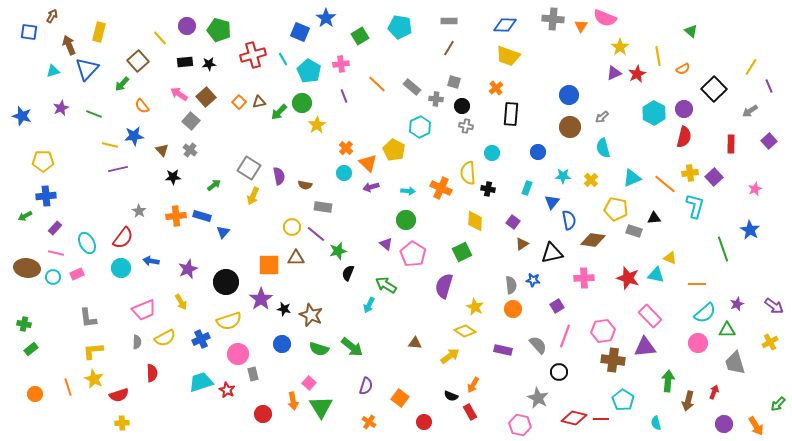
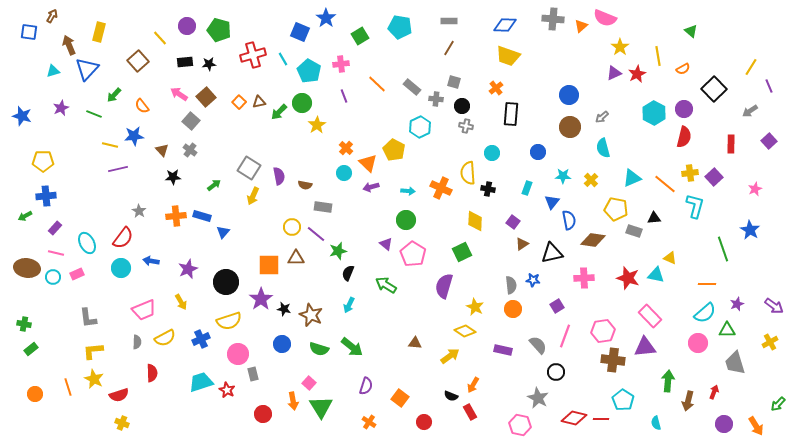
orange triangle at (581, 26): rotated 16 degrees clockwise
green arrow at (122, 84): moved 8 px left, 11 px down
orange line at (697, 284): moved 10 px right
cyan arrow at (369, 305): moved 20 px left
black circle at (559, 372): moved 3 px left
yellow cross at (122, 423): rotated 24 degrees clockwise
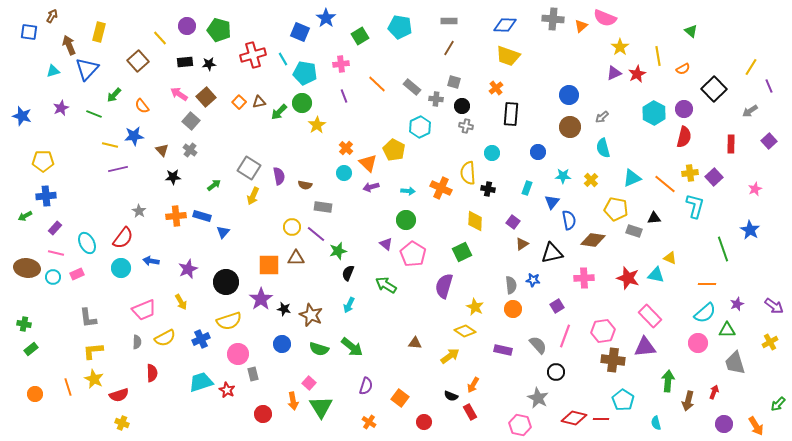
cyan pentagon at (309, 71): moved 4 px left, 2 px down; rotated 20 degrees counterclockwise
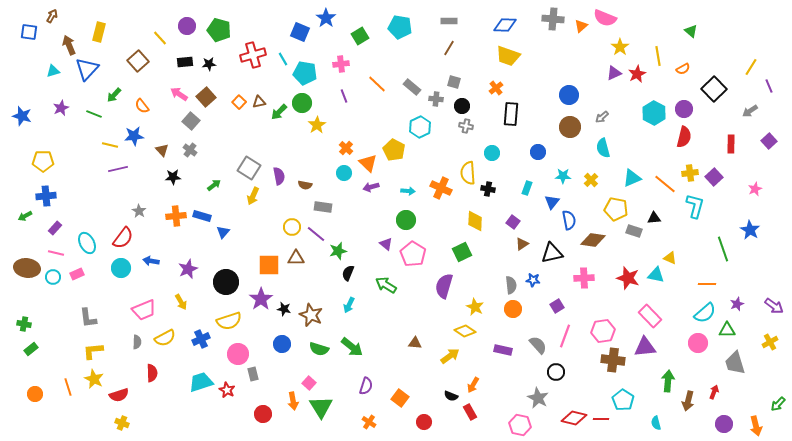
orange arrow at (756, 426): rotated 18 degrees clockwise
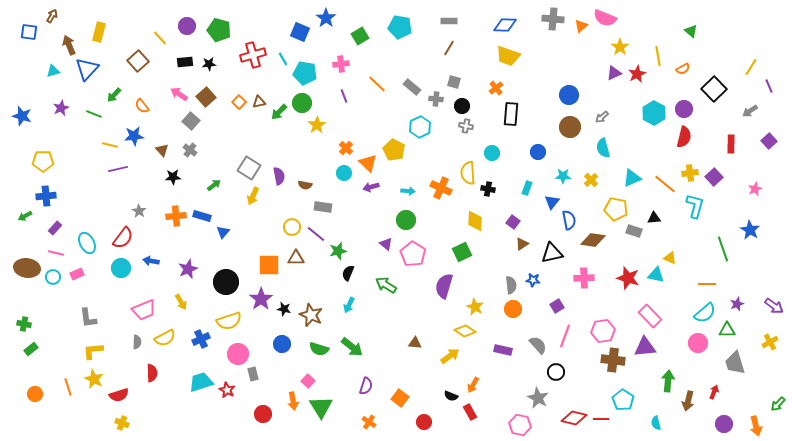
pink square at (309, 383): moved 1 px left, 2 px up
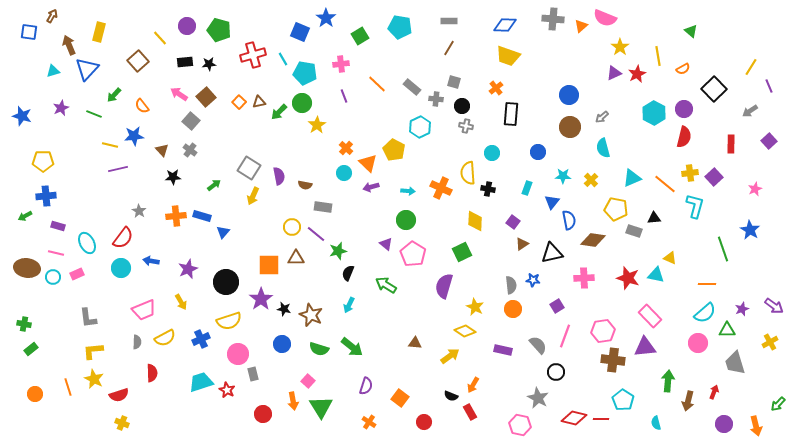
purple rectangle at (55, 228): moved 3 px right, 2 px up; rotated 64 degrees clockwise
purple star at (737, 304): moved 5 px right, 5 px down
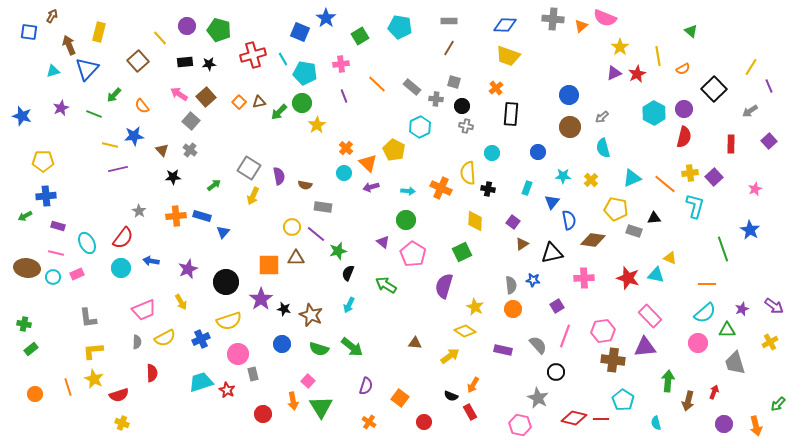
purple triangle at (386, 244): moved 3 px left, 2 px up
